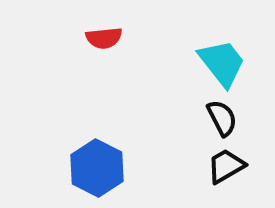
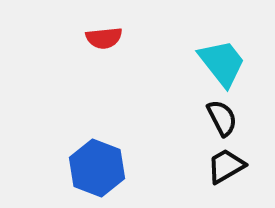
blue hexagon: rotated 6 degrees counterclockwise
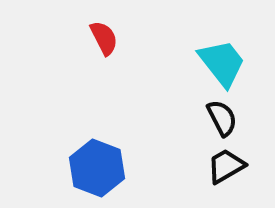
red semicircle: rotated 111 degrees counterclockwise
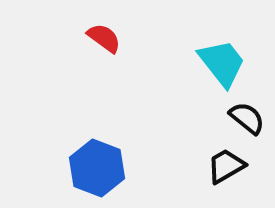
red semicircle: rotated 27 degrees counterclockwise
black semicircle: moved 25 px right; rotated 24 degrees counterclockwise
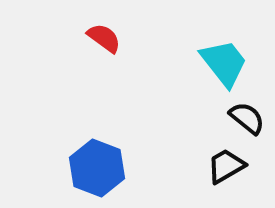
cyan trapezoid: moved 2 px right
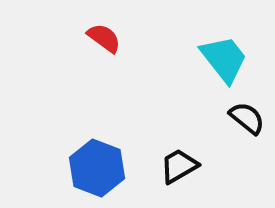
cyan trapezoid: moved 4 px up
black trapezoid: moved 47 px left
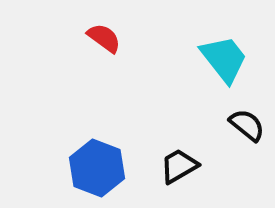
black semicircle: moved 7 px down
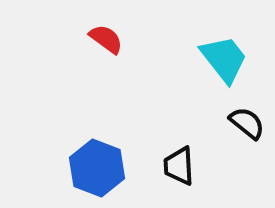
red semicircle: moved 2 px right, 1 px down
black semicircle: moved 2 px up
black trapezoid: rotated 63 degrees counterclockwise
